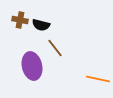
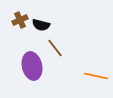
brown cross: rotated 35 degrees counterclockwise
orange line: moved 2 px left, 3 px up
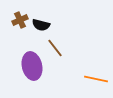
orange line: moved 3 px down
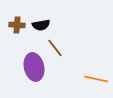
brown cross: moved 3 px left, 5 px down; rotated 28 degrees clockwise
black semicircle: rotated 24 degrees counterclockwise
purple ellipse: moved 2 px right, 1 px down
